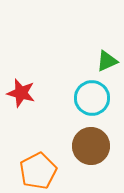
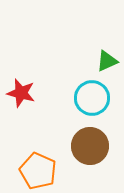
brown circle: moved 1 px left
orange pentagon: rotated 21 degrees counterclockwise
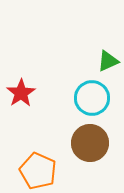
green triangle: moved 1 px right
red star: rotated 24 degrees clockwise
brown circle: moved 3 px up
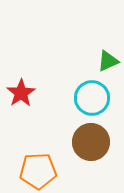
brown circle: moved 1 px right, 1 px up
orange pentagon: rotated 27 degrees counterclockwise
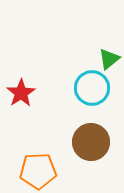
green triangle: moved 1 px right, 2 px up; rotated 15 degrees counterclockwise
cyan circle: moved 10 px up
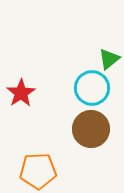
brown circle: moved 13 px up
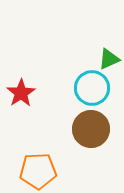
green triangle: rotated 15 degrees clockwise
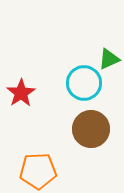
cyan circle: moved 8 px left, 5 px up
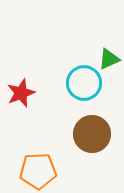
red star: rotated 12 degrees clockwise
brown circle: moved 1 px right, 5 px down
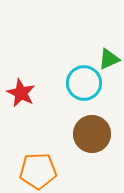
red star: rotated 24 degrees counterclockwise
